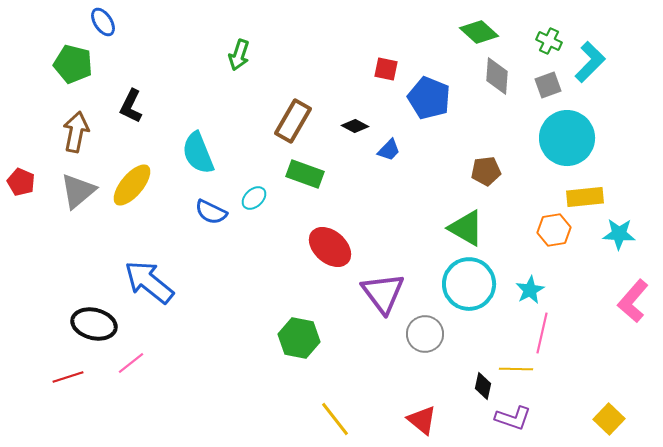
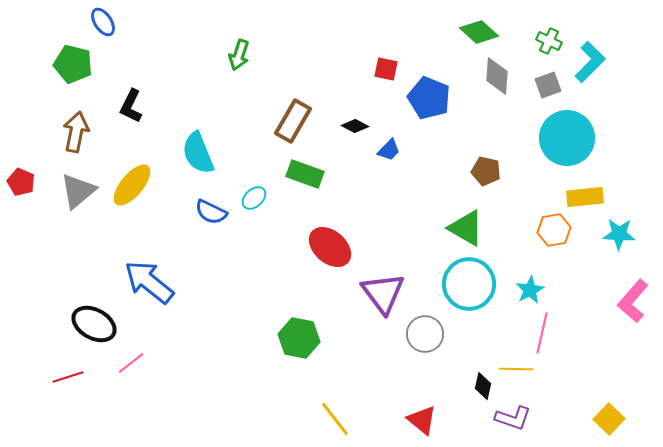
brown pentagon at (486, 171): rotated 20 degrees clockwise
black ellipse at (94, 324): rotated 15 degrees clockwise
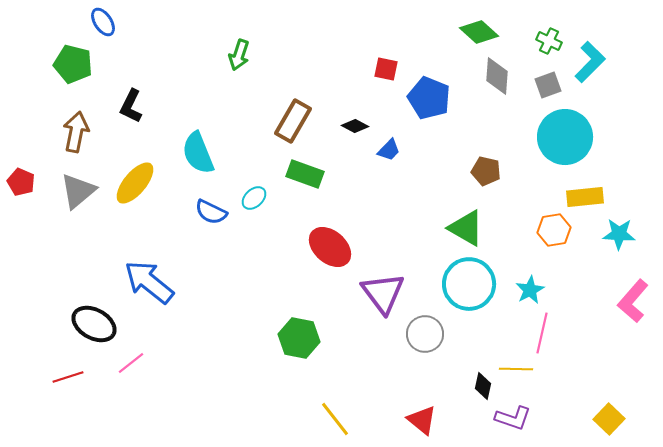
cyan circle at (567, 138): moved 2 px left, 1 px up
yellow ellipse at (132, 185): moved 3 px right, 2 px up
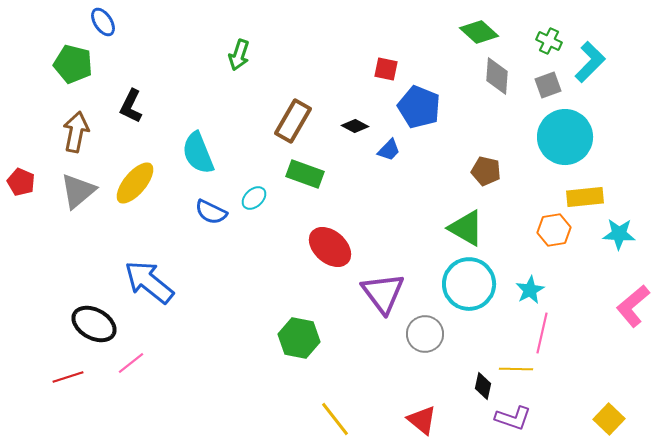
blue pentagon at (429, 98): moved 10 px left, 9 px down
pink L-shape at (633, 301): moved 5 px down; rotated 9 degrees clockwise
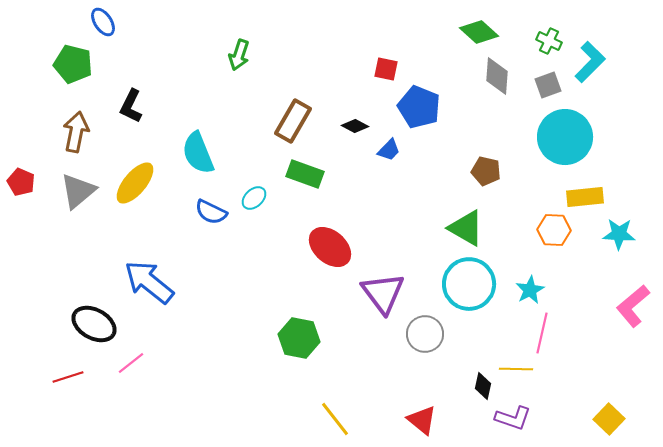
orange hexagon at (554, 230): rotated 12 degrees clockwise
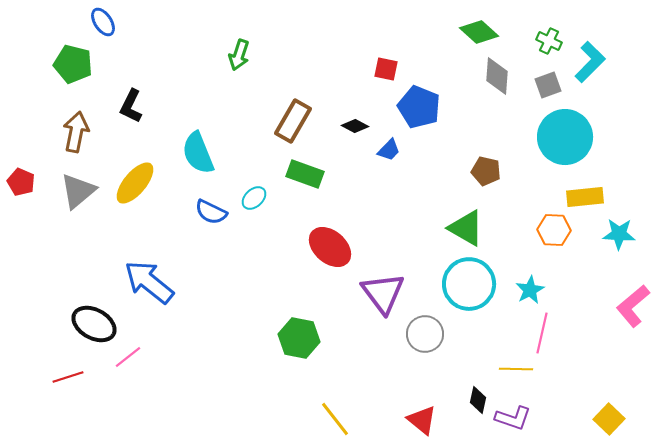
pink line at (131, 363): moved 3 px left, 6 px up
black diamond at (483, 386): moved 5 px left, 14 px down
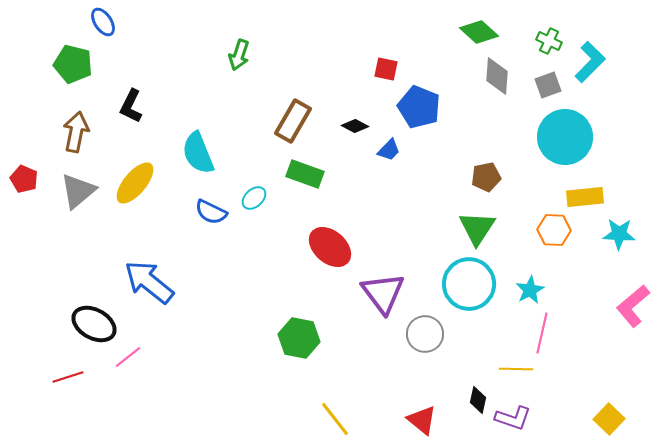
brown pentagon at (486, 171): moved 6 px down; rotated 24 degrees counterclockwise
red pentagon at (21, 182): moved 3 px right, 3 px up
green triangle at (466, 228): moved 11 px right; rotated 33 degrees clockwise
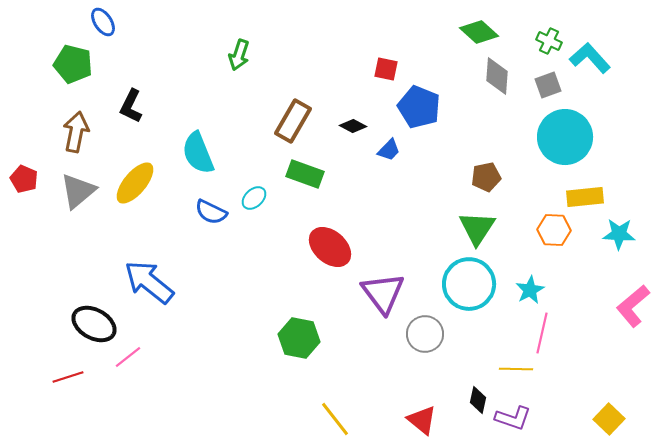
cyan L-shape at (590, 62): moved 4 px up; rotated 87 degrees counterclockwise
black diamond at (355, 126): moved 2 px left
